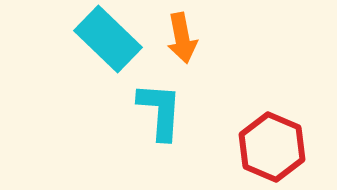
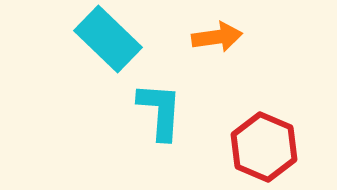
orange arrow: moved 35 px right, 1 px up; rotated 87 degrees counterclockwise
red hexagon: moved 8 px left
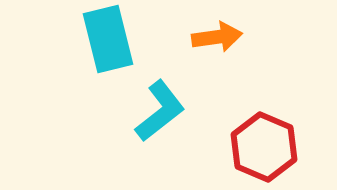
cyan rectangle: rotated 32 degrees clockwise
cyan L-shape: rotated 48 degrees clockwise
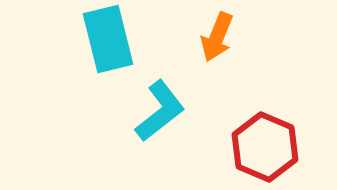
orange arrow: rotated 120 degrees clockwise
red hexagon: moved 1 px right
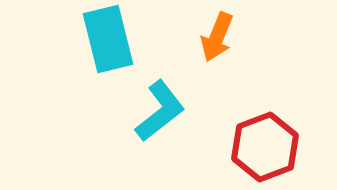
red hexagon: rotated 16 degrees clockwise
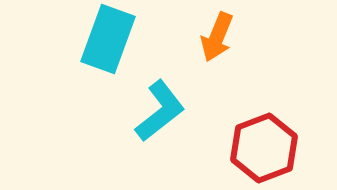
cyan rectangle: rotated 34 degrees clockwise
red hexagon: moved 1 px left, 1 px down
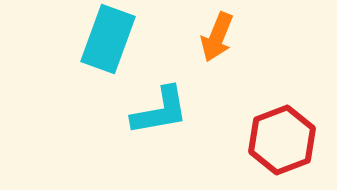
cyan L-shape: rotated 28 degrees clockwise
red hexagon: moved 18 px right, 8 px up
